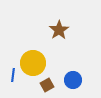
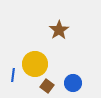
yellow circle: moved 2 px right, 1 px down
blue circle: moved 3 px down
brown square: moved 1 px down; rotated 24 degrees counterclockwise
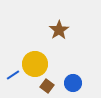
blue line: rotated 48 degrees clockwise
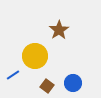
yellow circle: moved 8 px up
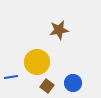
brown star: rotated 24 degrees clockwise
yellow circle: moved 2 px right, 6 px down
blue line: moved 2 px left, 2 px down; rotated 24 degrees clockwise
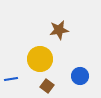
yellow circle: moved 3 px right, 3 px up
blue line: moved 2 px down
blue circle: moved 7 px right, 7 px up
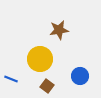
blue line: rotated 32 degrees clockwise
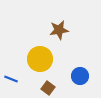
brown square: moved 1 px right, 2 px down
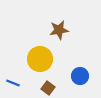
blue line: moved 2 px right, 4 px down
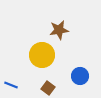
yellow circle: moved 2 px right, 4 px up
blue line: moved 2 px left, 2 px down
